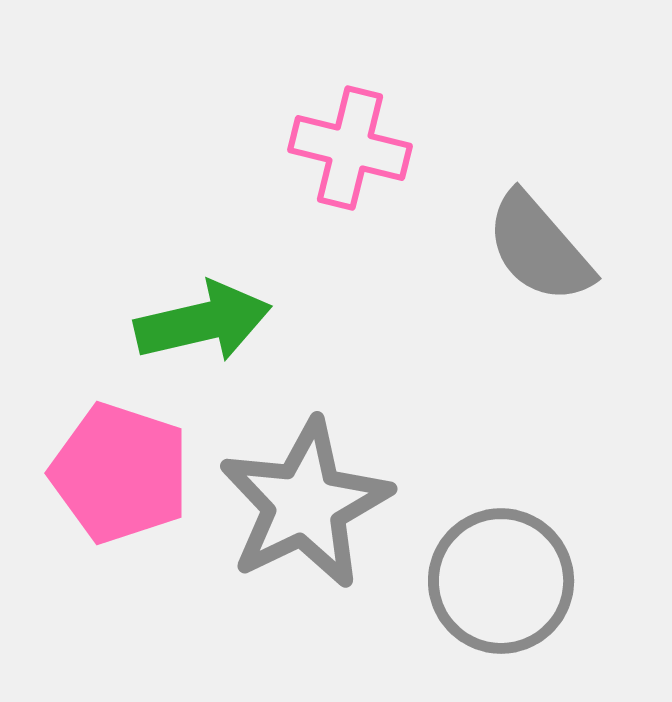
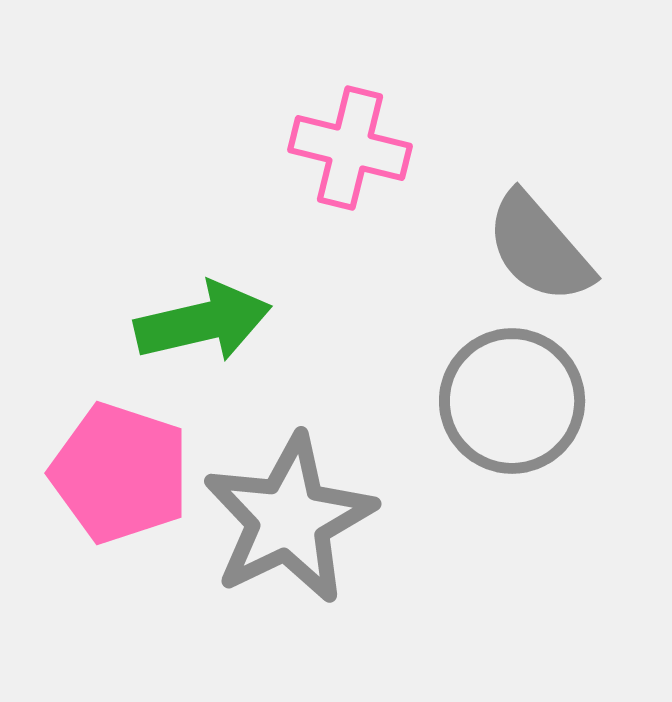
gray star: moved 16 px left, 15 px down
gray circle: moved 11 px right, 180 px up
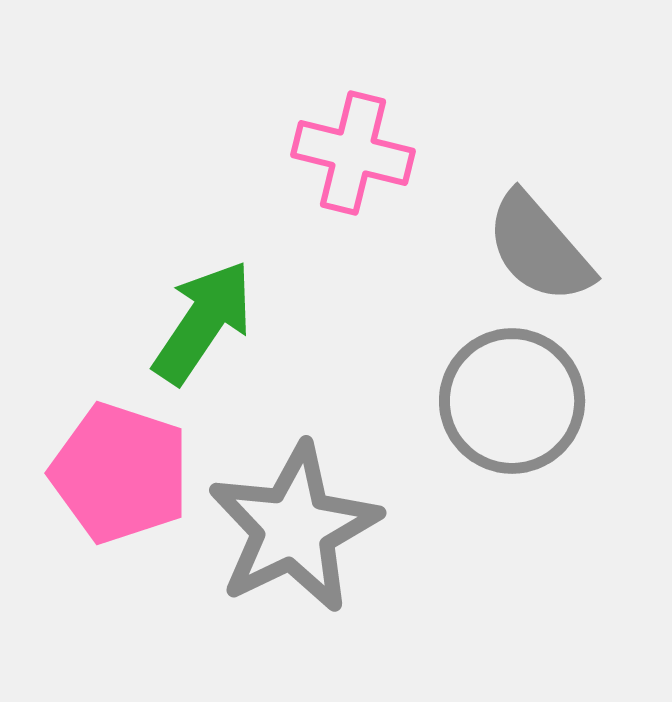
pink cross: moved 3 px right, 5 px down
green arrow: rotated 43 degrees counterclockwise
gray star: moved 5 px right, 9 px down
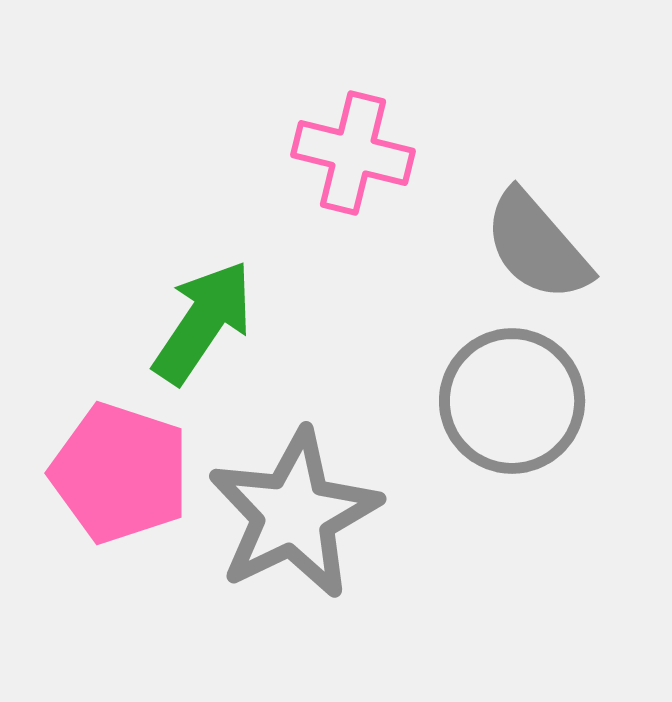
gray semicircle: moved 2 px left, 2 px up
gray star: moved 14 px up
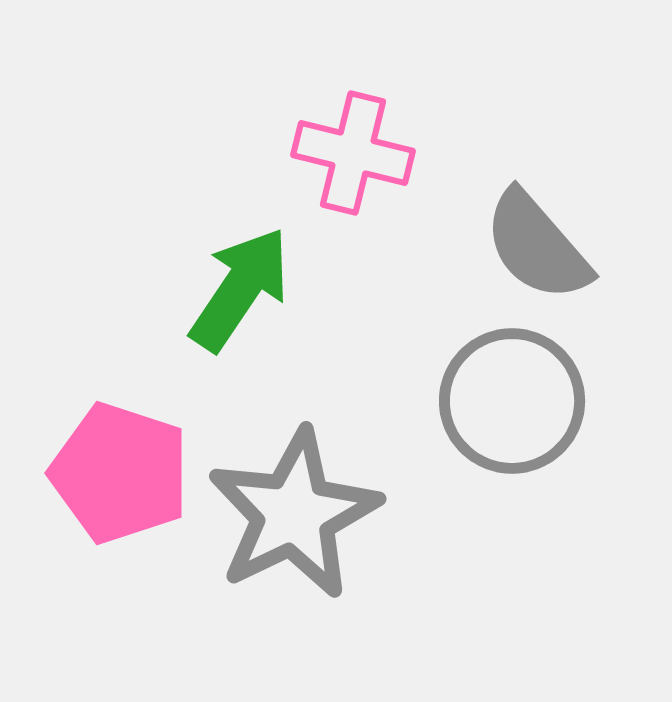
green arrow: moved 37 px right, 33 px up
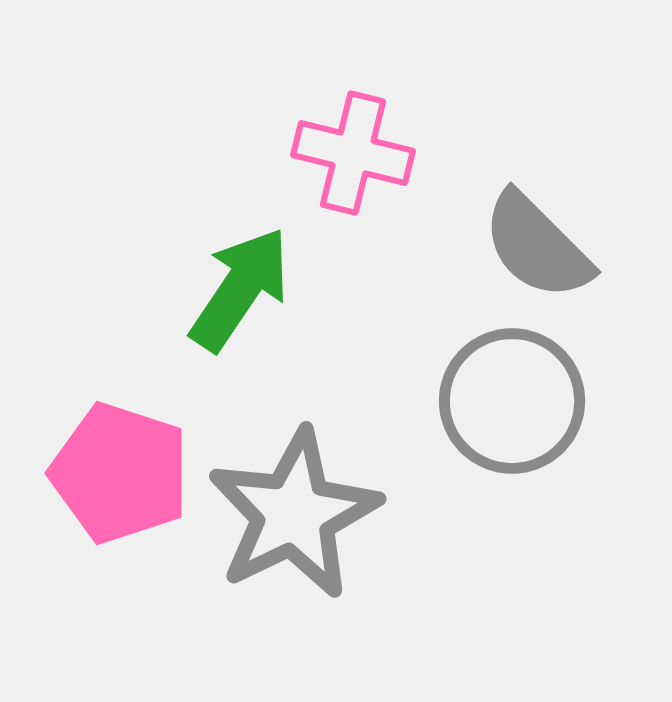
gray semicircle: rotated 4 degrees counterclockwise
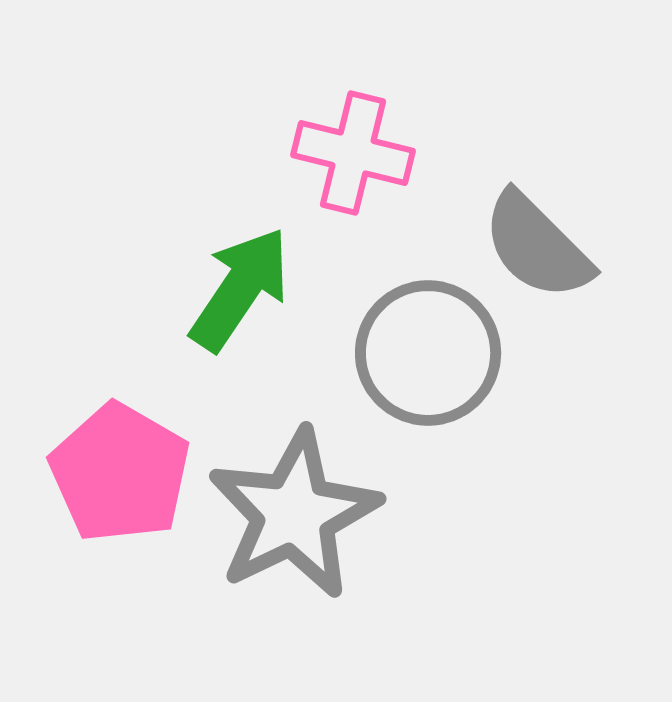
gray circle: moved 84 px left, 48 px up
pink pentagon: rotated 12 degrees clockwise
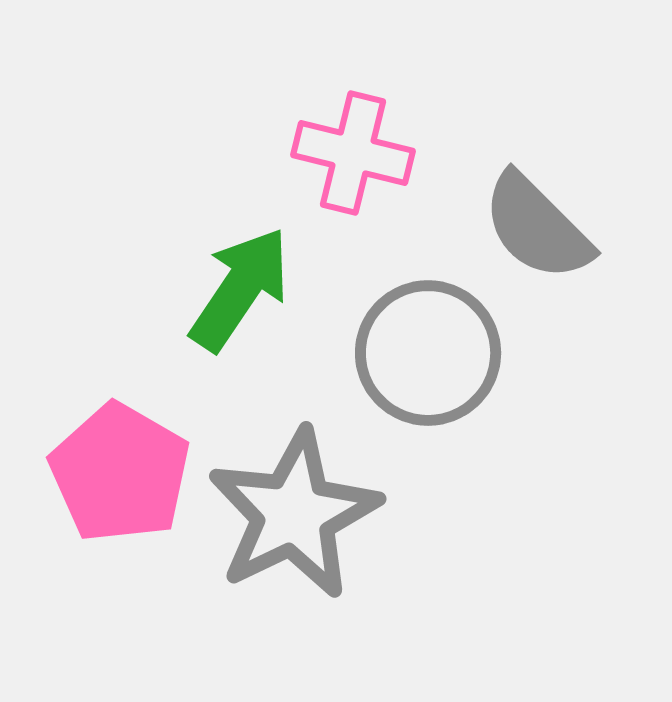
gray semicircle: moved 19 px up
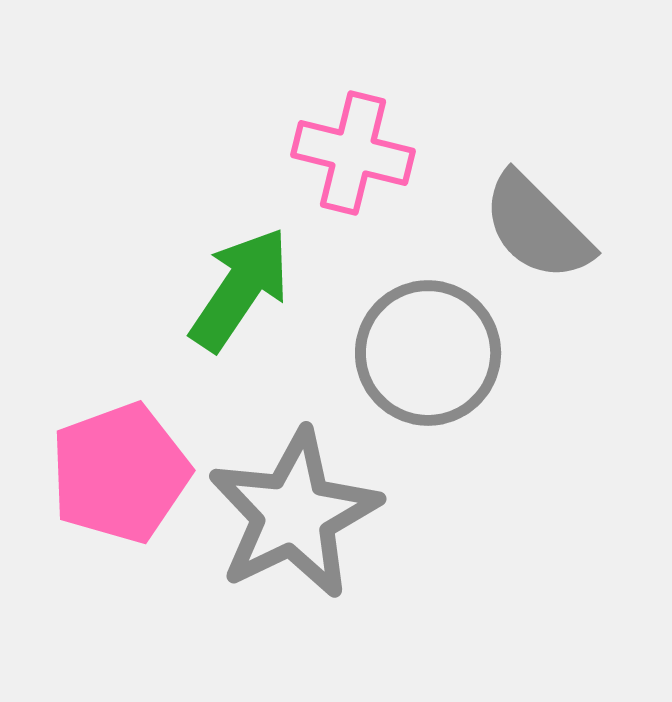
pink pentagon: rotated 22 degrees clockwise
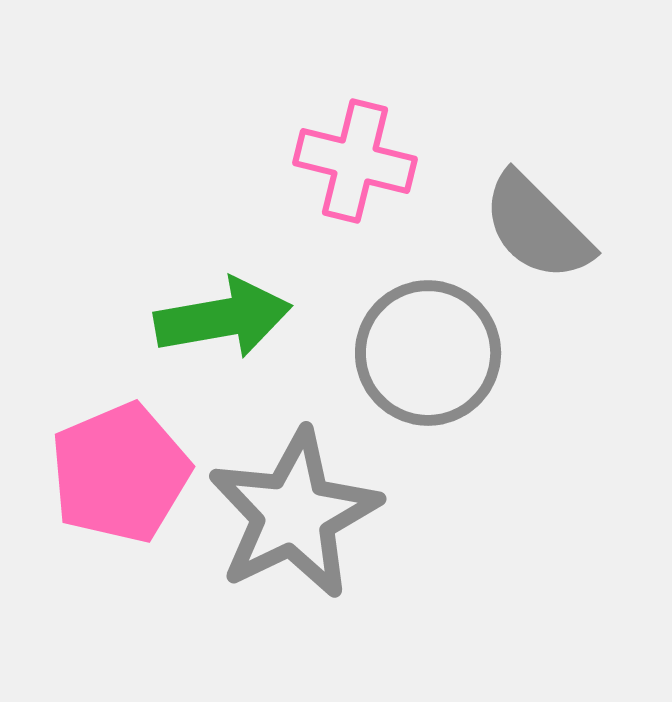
pink cross: moved 2 px right, 8 px down
green arrow: moved 17 px left, 29 px down; rotated 46 degrees clockwise
pink pentagon: rotated 3 degrees counterclockwise
